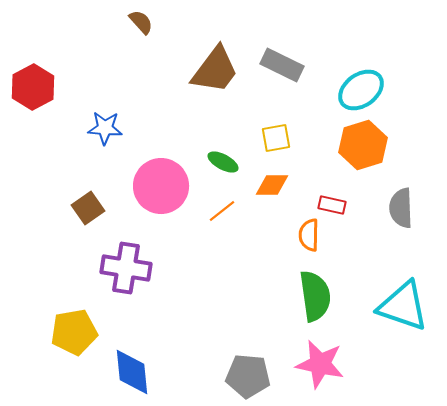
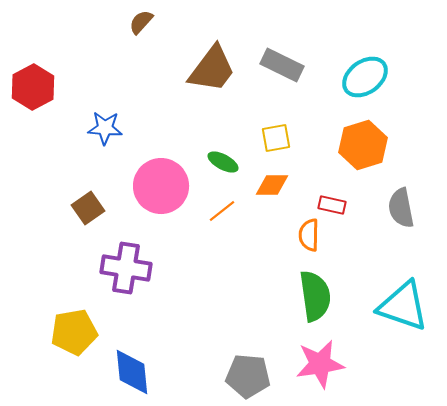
brown semicircle: rotated 96 degrees counterclockwise
brown trapezoid: moved 3 px left, 1 px up
cyan ellipse: moved 4 px right, 13 px up
gray semicircle: rotated 9 degrees counterclockwise
pink star: rotated 21 degrees counterclockwise
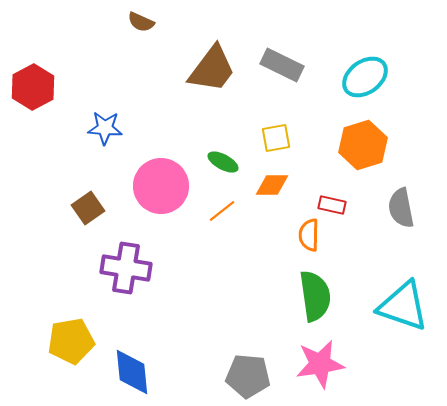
brown semicircle: rotated 108 degrees counterclockwise
yellow pentagon: moved 3 px left, 9 px down
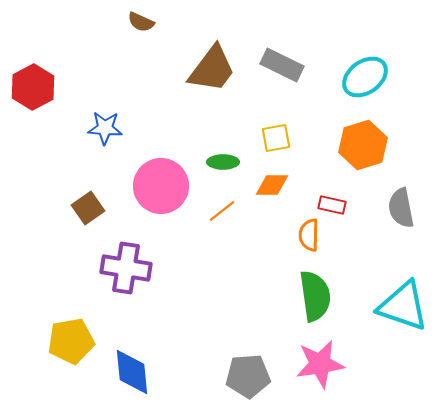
green ellipse: rotated 28 degrees counterclockwise
gray pentagon: rotated 9 degrees counterclockwise
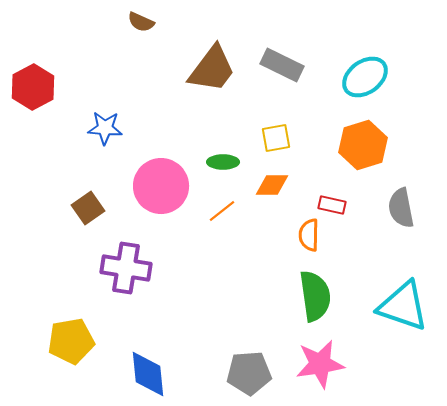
blue diamond: moved 16 px right, 2 px down
gray pentagon: moved 1 px right, 3 px up
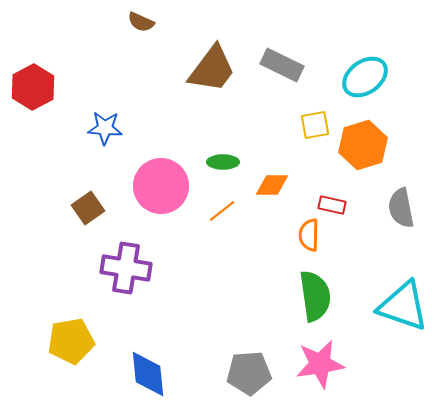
yellow square: moved 39 px right, 13 px up
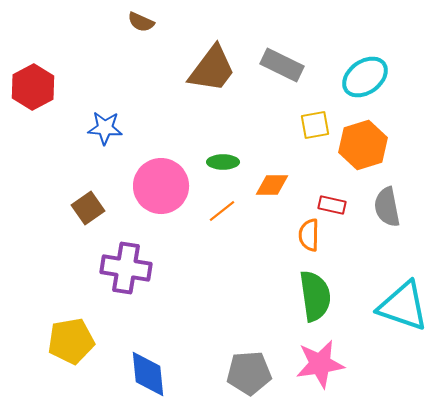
gray semicircle: moved 14 px left, 1 px up
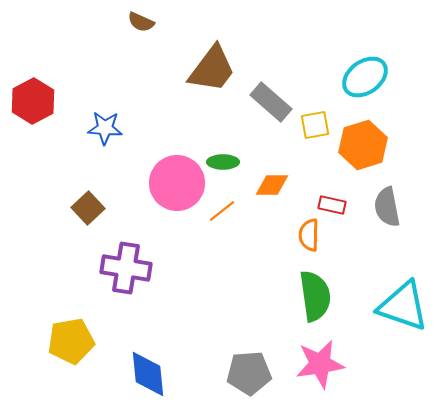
gray rectangle: moved 11 px left, 37 px down; rotated 15 degrees clockwise
red hexagon: moved 14 px down
pink circle: moved 16 px right, 3 px up
brown square: rotated 8 degrees counterclockwise
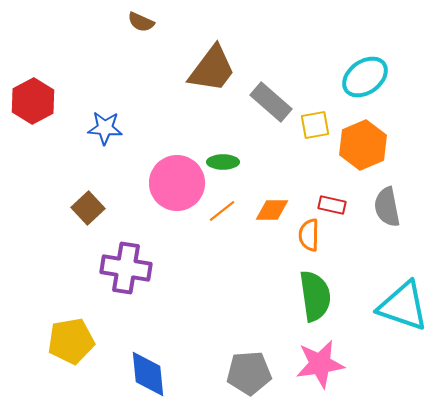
orange hexagon: rotated 6 degrees counterclockwise
orange diamond: moved 25 px down
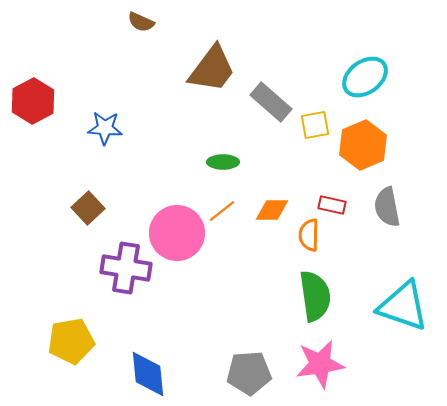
pink circle: moved 50 px down
